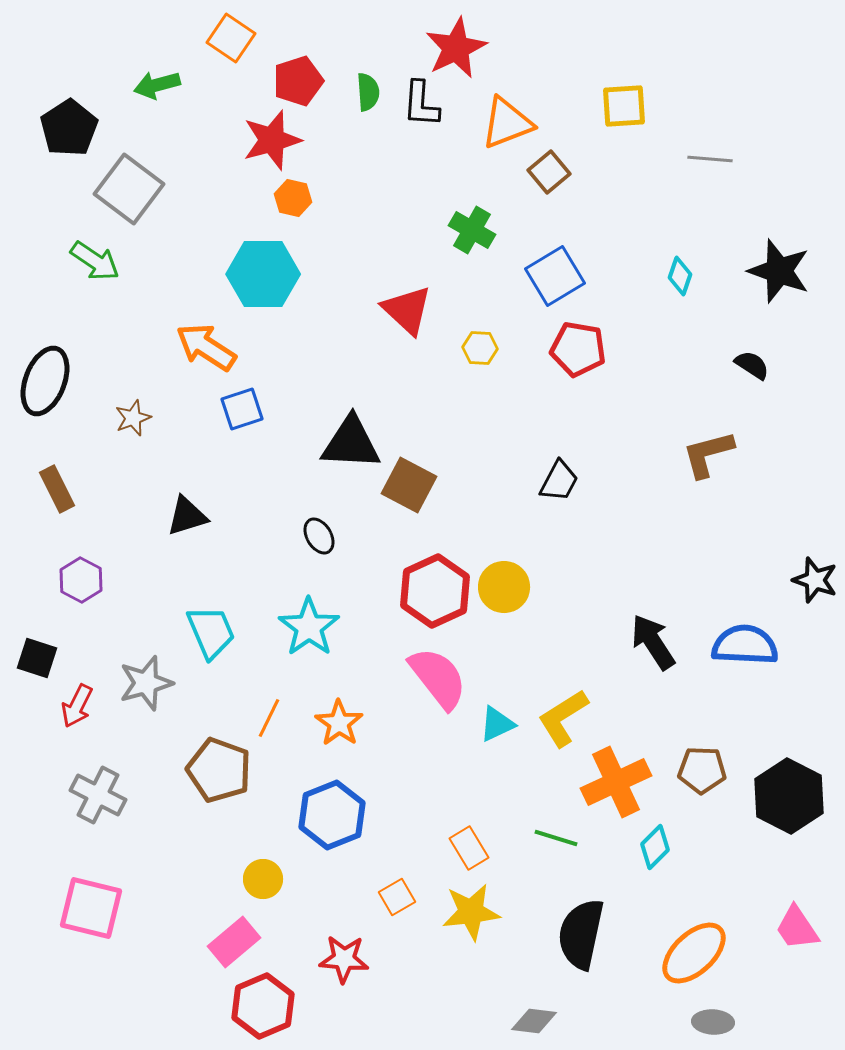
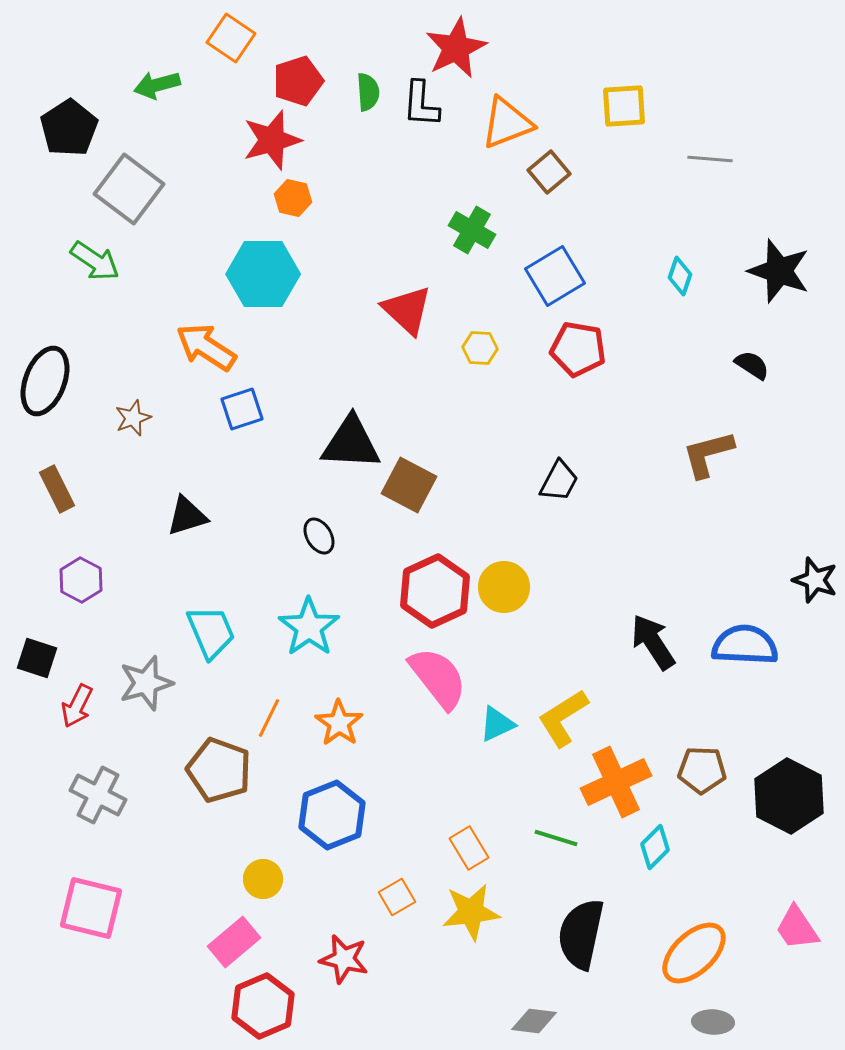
red star at (344, 959): rotated 9 degrees clockwise
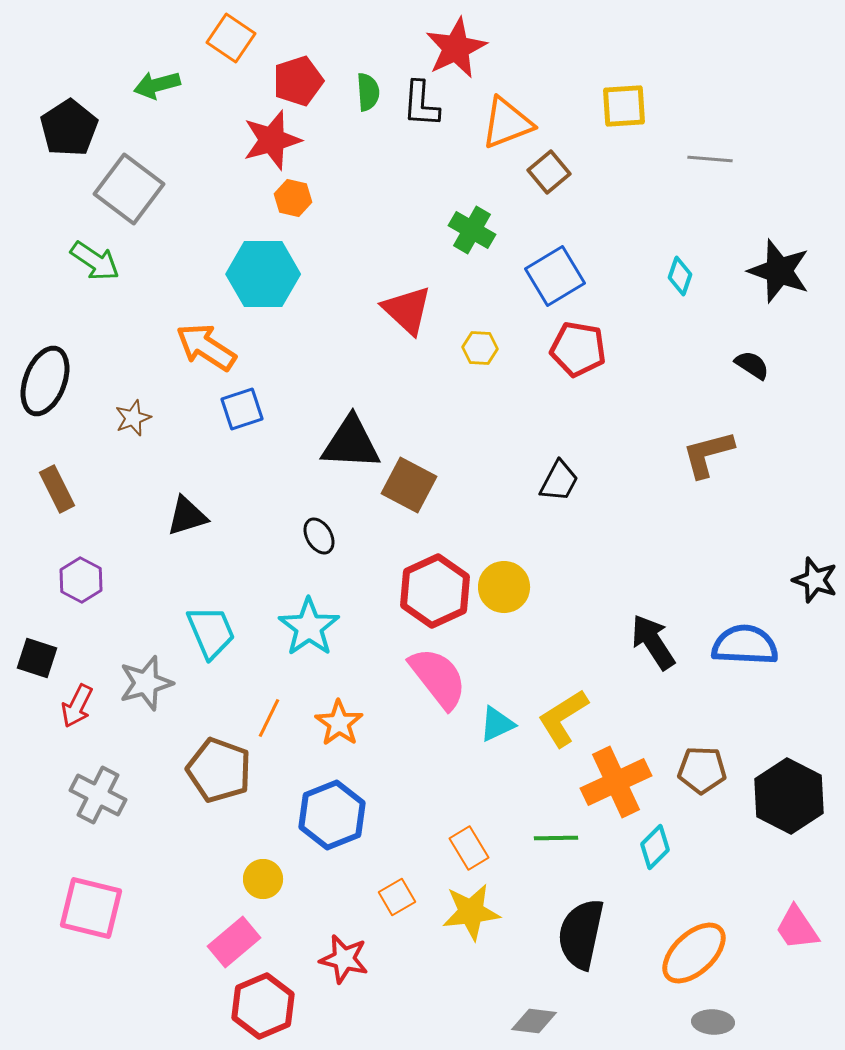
green line at (556, 838): rotated 18 degrees counterclockwise
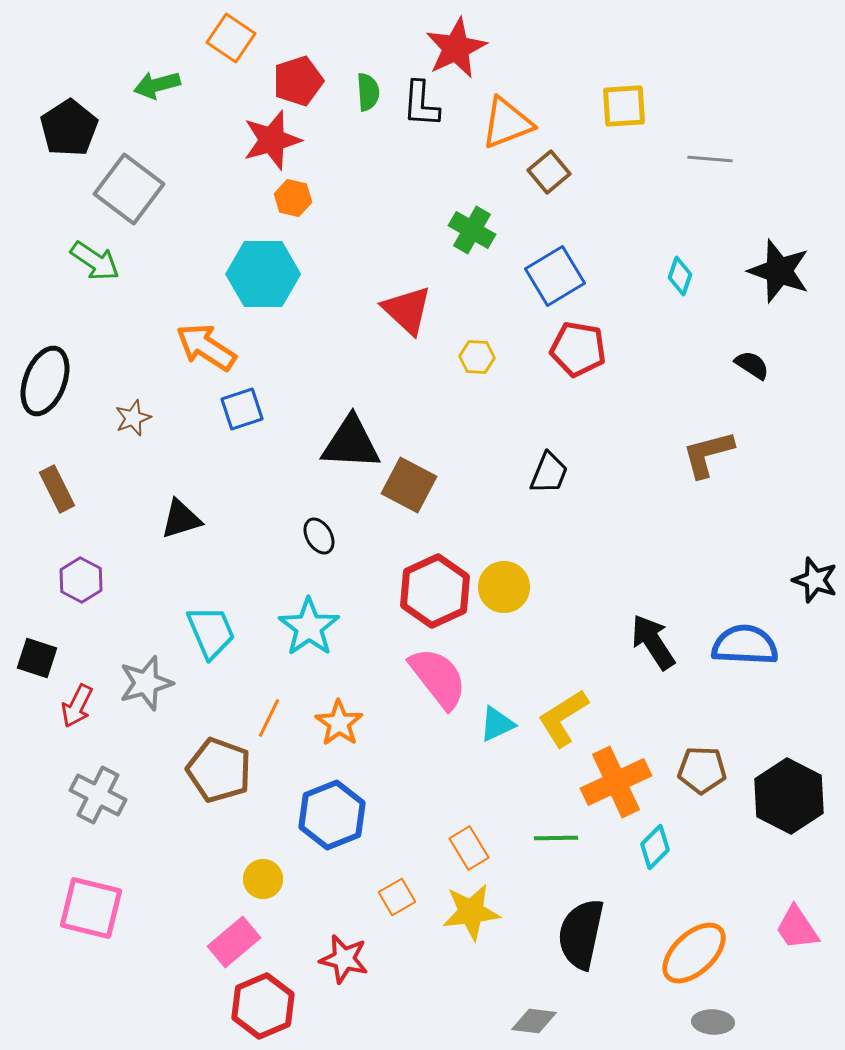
yellow hexagon at (480, 348): moved 3 px left, 9 px down
black trapezoid at (559, 481): moved 10 px left, 8 px up; rotated 6 degrees counterclockwise
black triangle at (187, 516): moved 6 px left, 3 px down
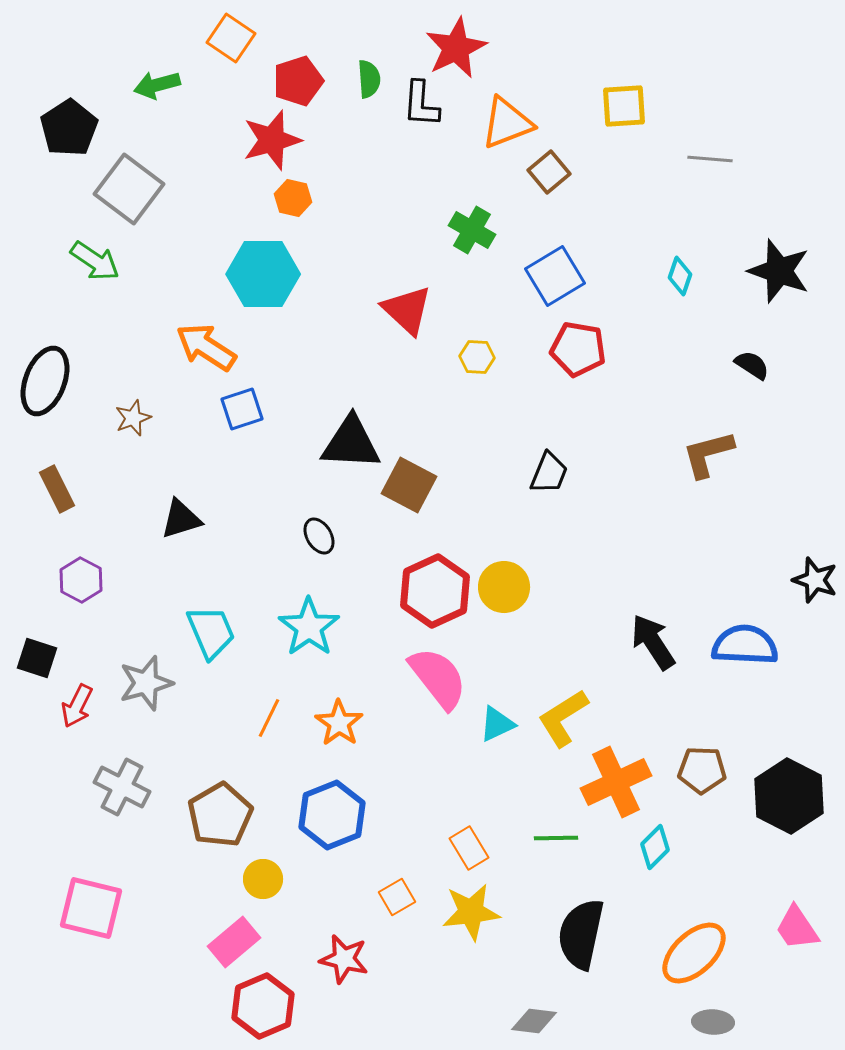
green semicircle at (368, 92): moved 1 px right, 13 px up
brown pentagon at (219, 770): moved 1 px right, 45 px down; rotated 22 degrees clockwise
gray cross at (98, 795): moved 24 px right, 8 px up
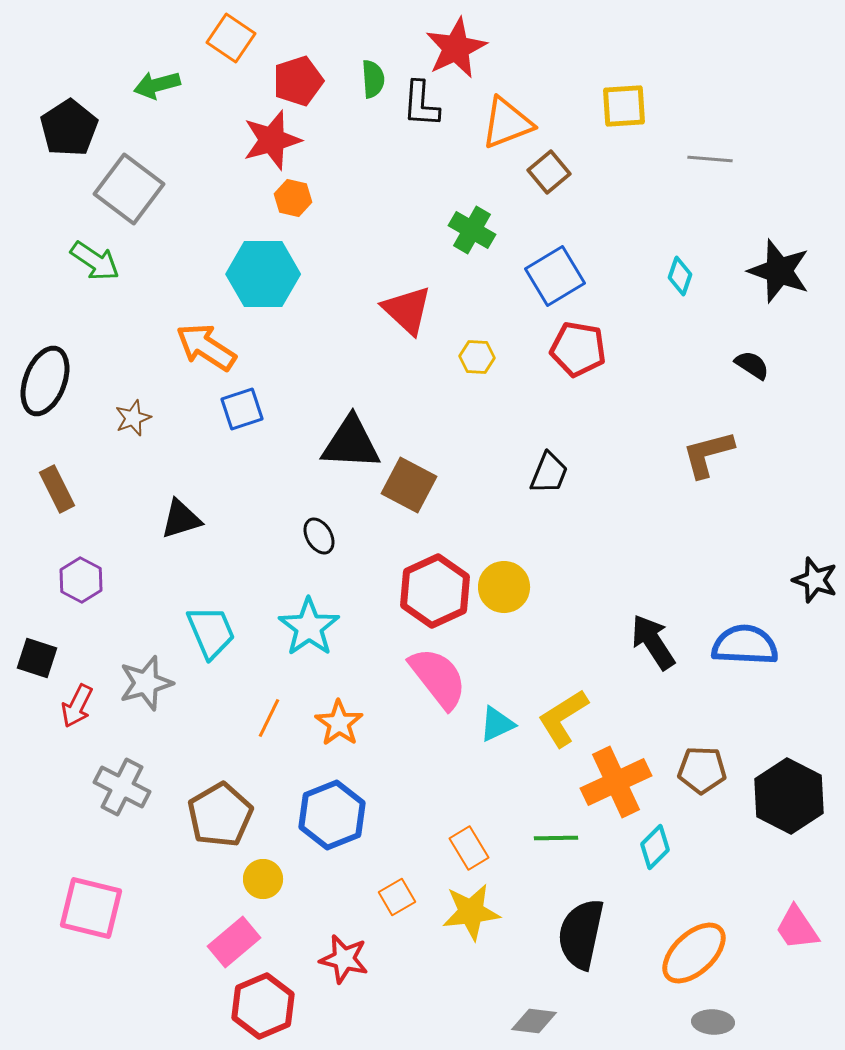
green semicircle at (369, 79): moved 4 px right
